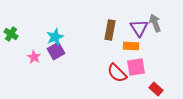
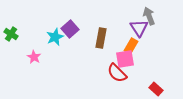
gray arrow: moved 6 px left, 7 px up
brown rectangle: moved 9 px left, 8 px down
orange rectangle: rotated 63 degrees counterclockwise
purple square: moved 14 px right, 22 px up; rotated 12 degrees counterclockwise
pink square: moved 11 px left, 8 px up
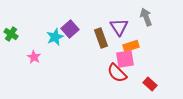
gray arrow: moved 3 px left, 1 px down
purple triangle: moved 20 px left, 1 px up
brown rectangle: rotated 30 degrees counterclockwise
orange rectangle: rotated 42 degrees clockwise
red rectangle: moved 6 px left, 5 px up
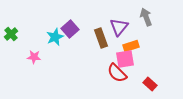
purple triangle: rotated 12 degrees clockwise
green cross: rotated 16 degrees clockwise
pink star: rotated 24 degrees counterclockwise
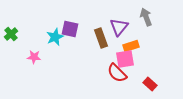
purple square: rotated 36 degrees counterclockwise
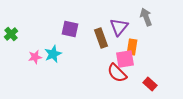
cyan star: moved 2 px left, 17 px down
orange rectangle: moved 1 px right, 1 px down; rotated 63 degrees counterclockwise
pink star: moved 1 px right; rotated 16 degrees counterclockwise
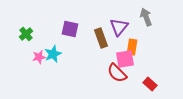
green cross: moved 15 px right
pink star: moved 4 px right
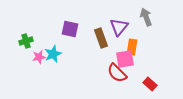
green cross: moved 7 px down; rotated 24 degrees clockwise
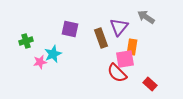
gray arrow: rotated 36 degrees counterclockwise
pink star: moved 1 px right, 5 px down
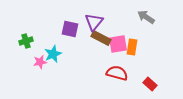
purple triangle: moved 25 px left, 5 px up
brown rectangle: rotated 42 degrees counterclockwise
pink square: moved 7 px left, 15 px up
red semicircle: rotated 150 degrees clockwise
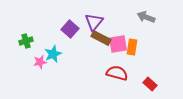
gray arrow: rotated 12 degrees counterclockwise
purple square: rotated 30 degrees clockwise
